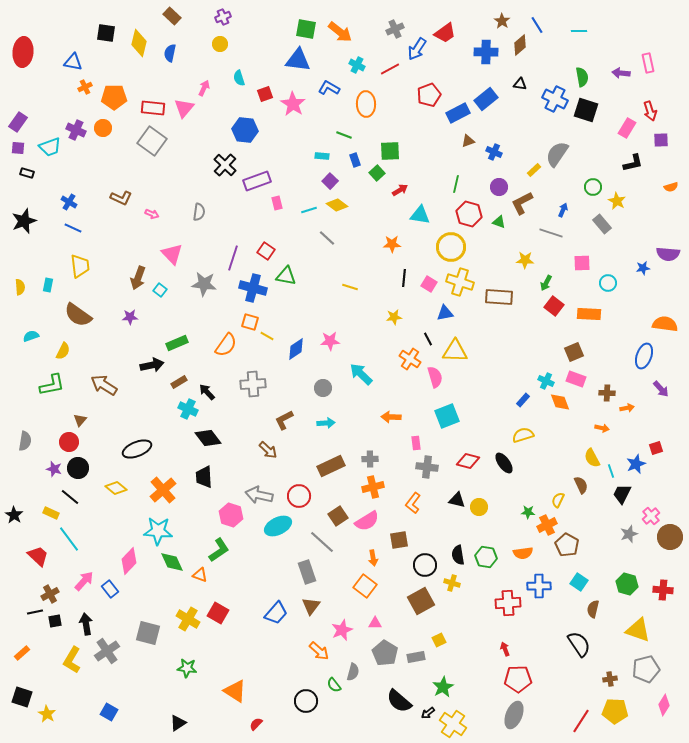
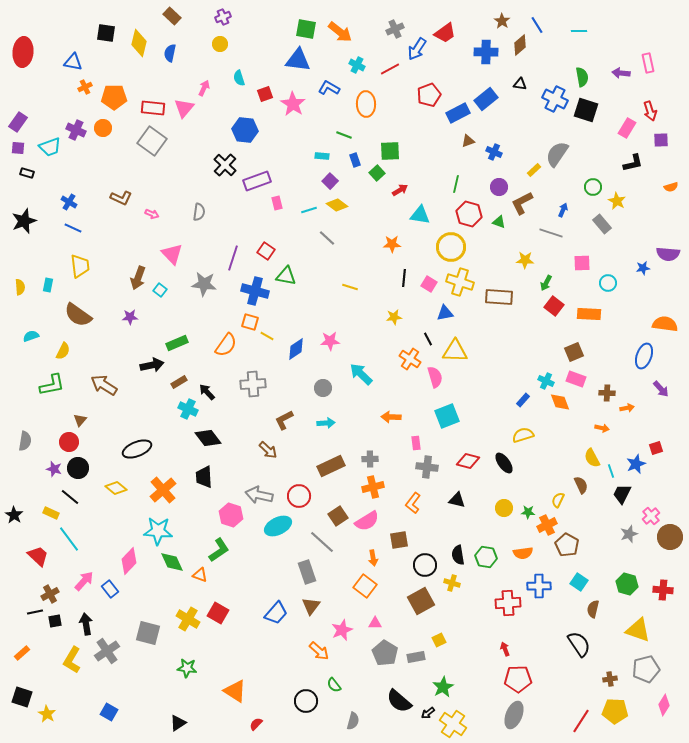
blue cross at (253, 288): moved 2 px right, 3 px down
yellow circle at (479, 507): moved 25 px right, 1 px down
gray semicircle at (353, 672): moved 49 px down
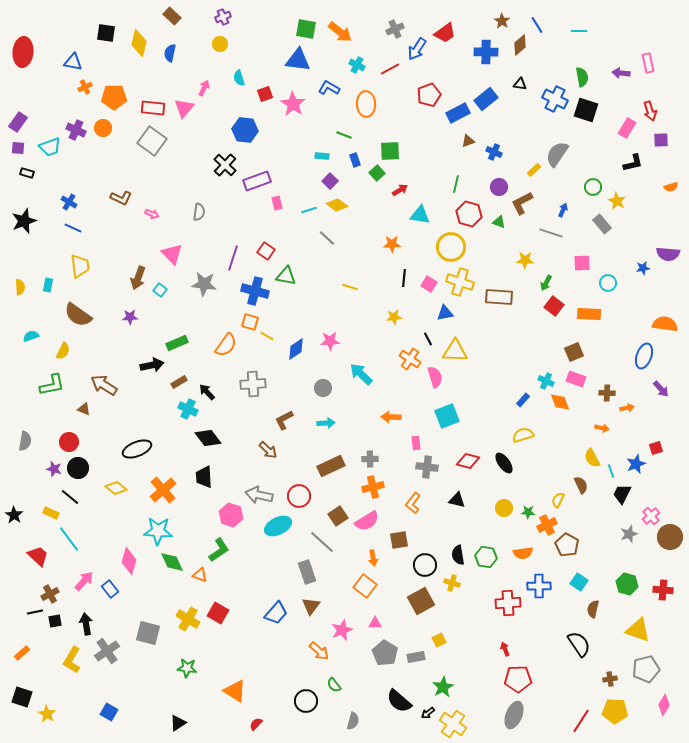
brown triangle at (80, 420): moved 4 px right, 11 px up; rotated 48 degrees counterclockwise
pink diamond at (129, 561): rotated 28 degrees counterclockwise
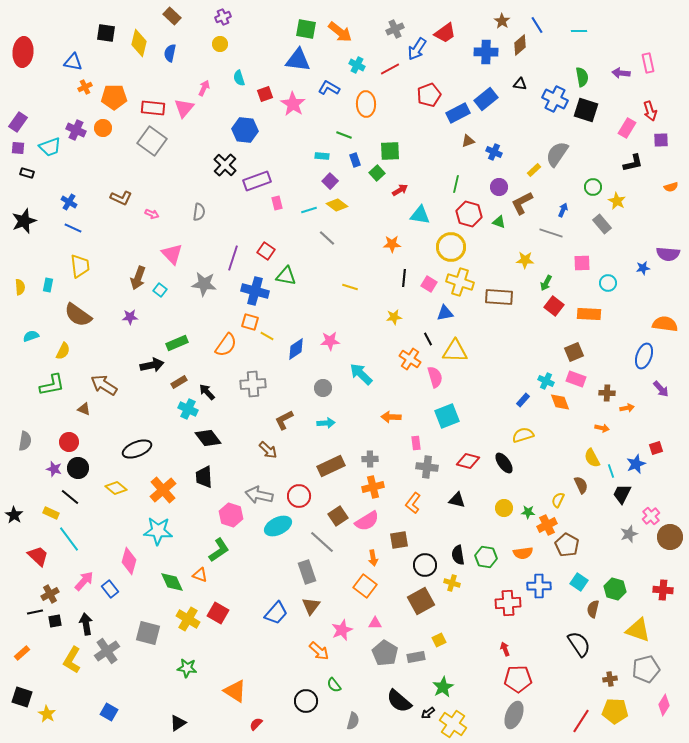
green diamond at (172, 562): moved 20 px down
green hexagon at (627, 584): moved 12 px left, 5 px down
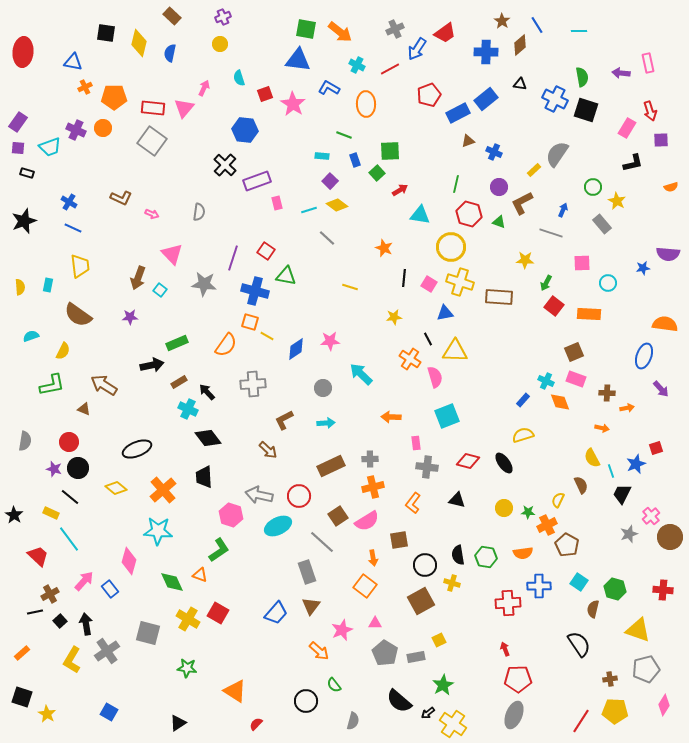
orange star at (392, 244): moved 8 px left, 4 px down; rotated 24 degrees clockwise
black square at (55, 621): moved 5 px right; rotated 32 degrees counterclockwise
green star at (443, 687): moved 2 px up
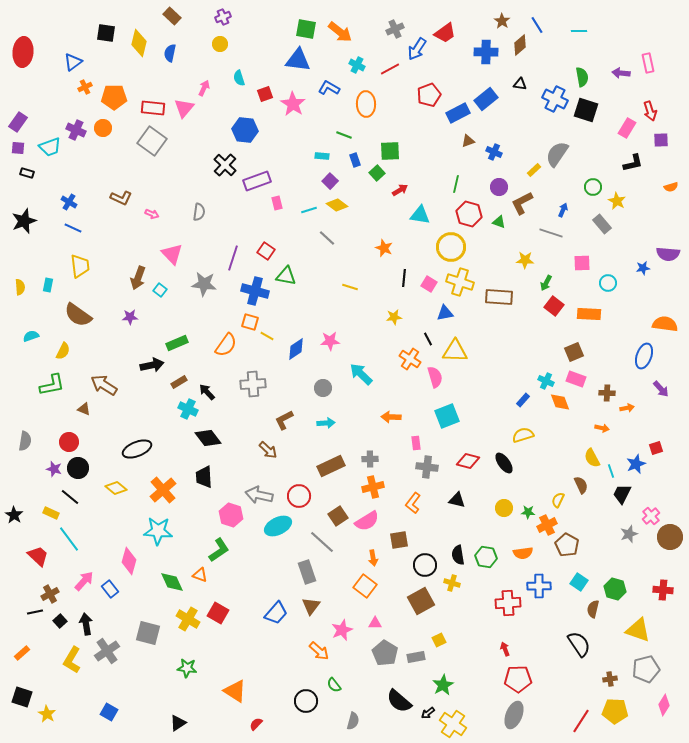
blue triangle at (73, 62): rotated 48 degrees counterclockwise
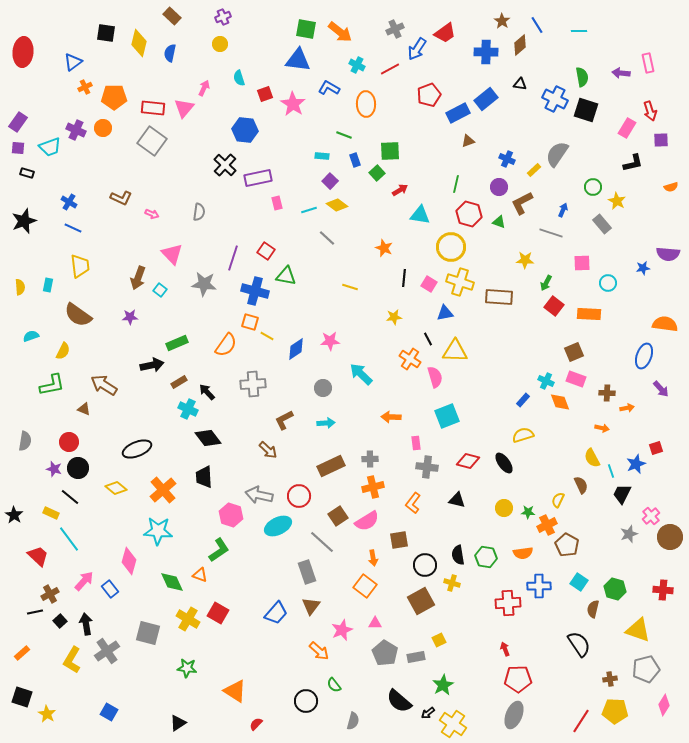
blue cross at (494, 152): moved 13 px right, 7 px down
purple rectangle at (257, 181): moved 1 px right, 3 px up; rotated 8 degrees clockwise
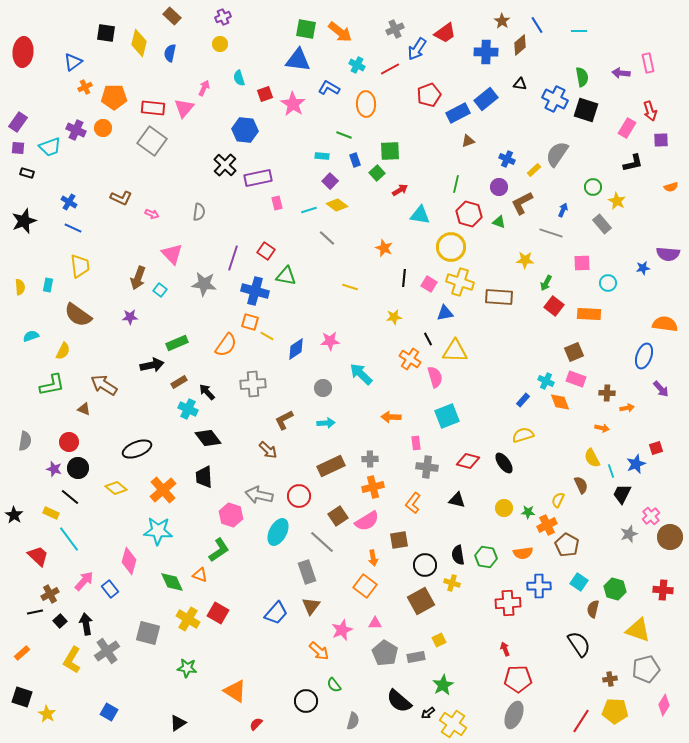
cyan ellipse at (278, 526): moved 6 px down; rotated 36 degrees counterclockwise
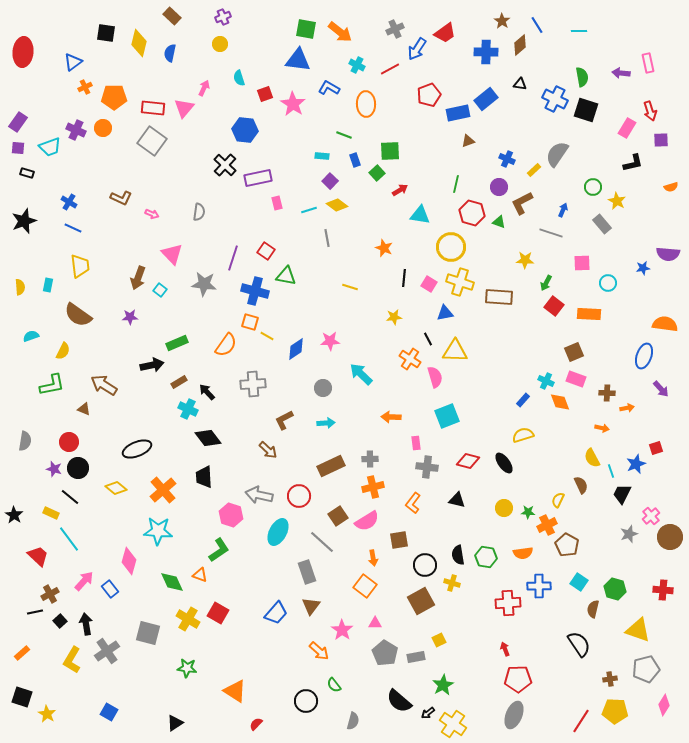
blue rectangle at (458, 113): rotated 15 degrees clockwise
red hexagon at (469, 214): moved 3 px right, 1 px up
gray line at (327, 238): rotated 36 degrees clockwise
pink star at (342, 630): rotated 15 degrees counterclockwise
black triangle at (178, 723): moved 3 px left
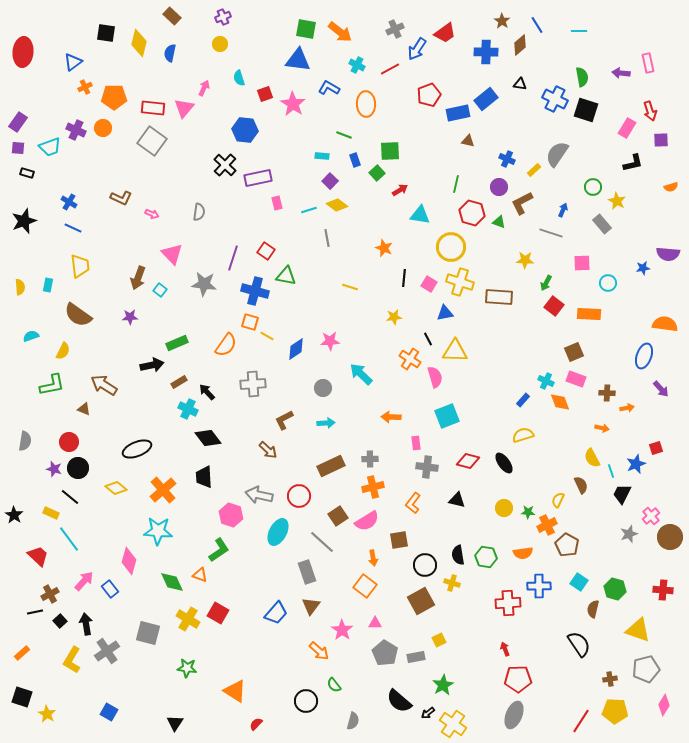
brown triangle at (468, 141): rotated 32 degrees clockwise
black triangle at (175, 723): rotated 24 degrees counterclockwise
